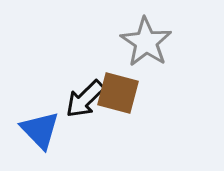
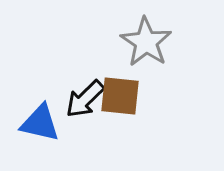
brown square: moved 2 px right, 3 px down; rotated 9 degrees counterclockwise
blue triangle: moved 7 px up; rotated 33 degrees counterclockwise
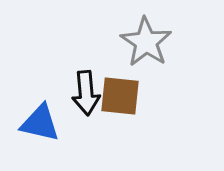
black arrow: moved 1 px right, 6 px up; rotated 51 degrees counterclockwise
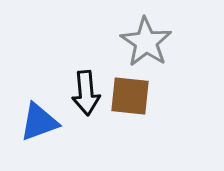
brown square: moved 10 px right
blue triangle: moved 1 px left, 1 px up; rotated 33 degrees counterclockwise
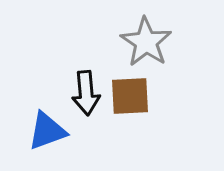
brown square: rotated 9 degrees counterclockwise
blue triangle: moved 8 px right, 9 px down
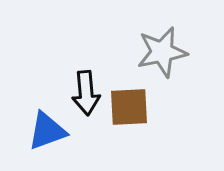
gray star: moved 16 px right, 10 px down; rotated 27 degrees clockwise
brown square: moved 1 px left, 11 px down
